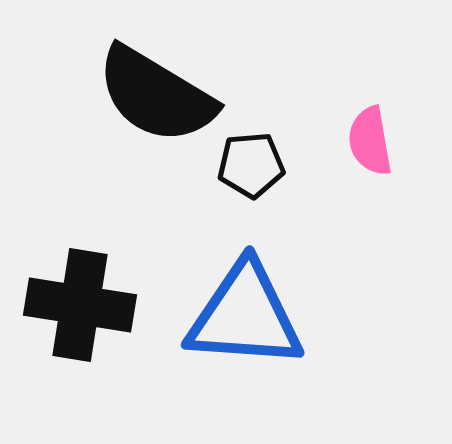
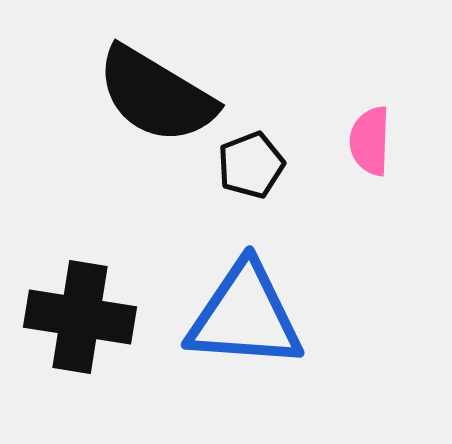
pink semicircle: rotated 12 degrees clockwise
black pentagon: rotated 16 degrees counterclockwise
black cross: moved 12 px down
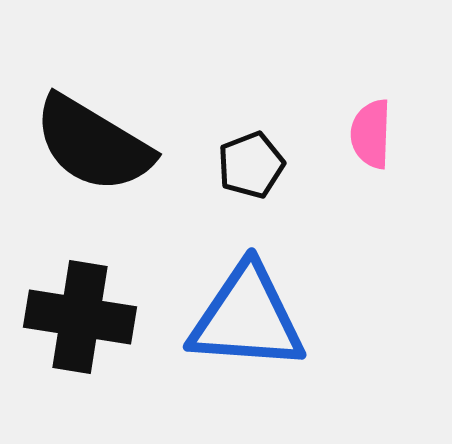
black semicircle: moved 63 px left, 49 px down
pink semicircle: moved 1 px right, 7 px up
blue triangle: moved 2 px right, 2 px down
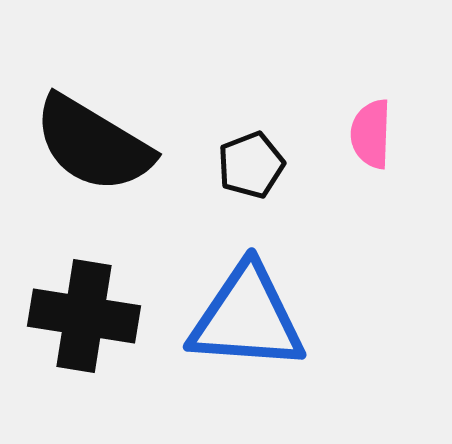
black cross: moved 4 px right, 1 px up
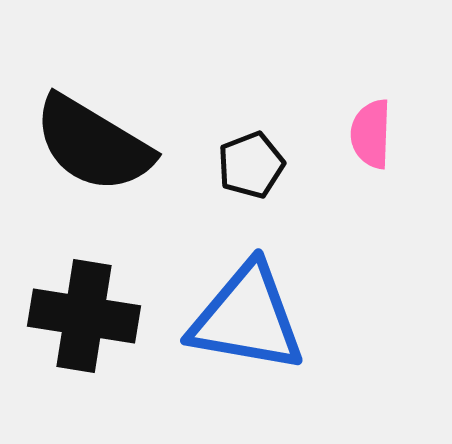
blue triangle: rotated 6 degrees clockwise
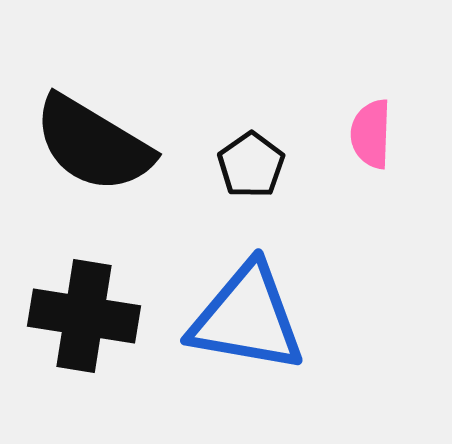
black pentagon: rotated 14 degrees counterclockwise
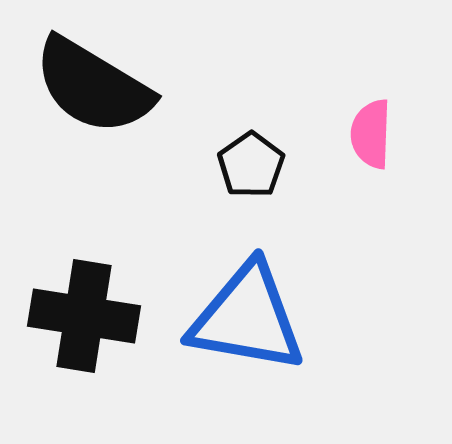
black semicircle: moved 58 px up
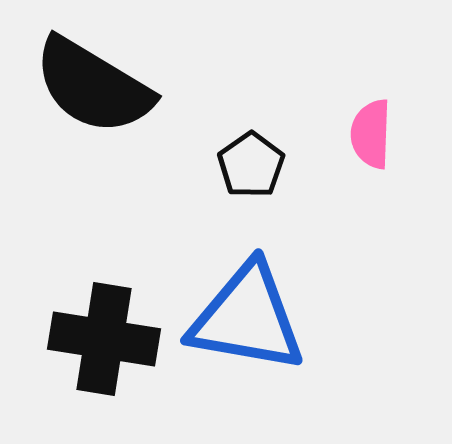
black cross: moved 20 px right, 23 px down
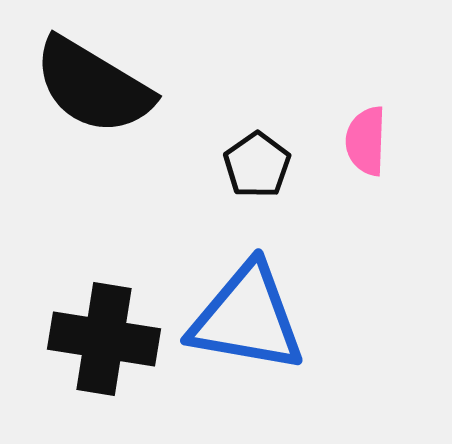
pink semicircle: moved 5 px left, 7 px down
black pentagon: moved 6 px right
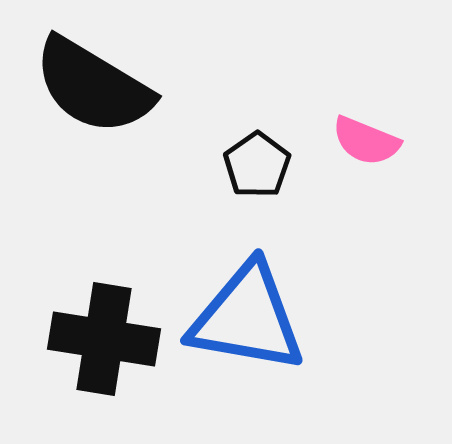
pink semicircle: rotated 70 degrees counterclockwise
